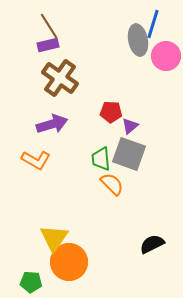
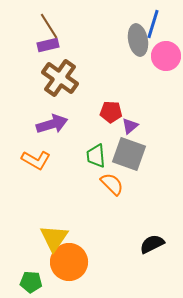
green trapezoid: moved 5 px left, 3 px up
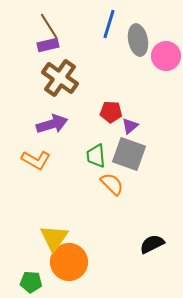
blue line: moved 44 px left
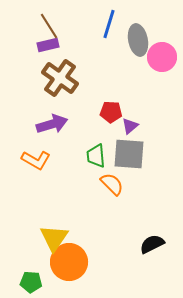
pink circle: moved 4 px left, 1 px down
gray square: rotated 16 degrees counterclockwise
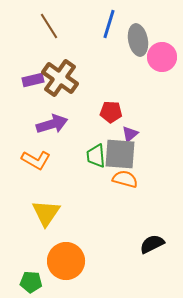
purple rectangle: moved 15 px left, 35 px down
purple triangle: moved 8 px down
gray square: moved 9 px left
orange semicircle: moved 13 px right, 5 px up; rotated 30 degrees counterclockwise
yellow triangle: moved 8 px left, 25 px up
orange circle: moved 3 px left, 1 px up
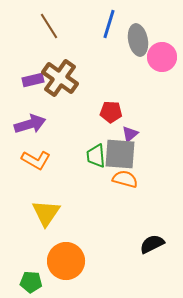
purple arrow: moved 22 px left
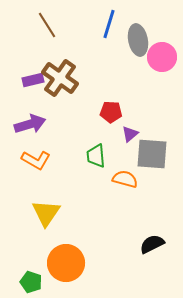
brown line: moved 2 px left, 1 px up
gray square: moved 32 px right
orange circle: moved 2 px down
green pentagon: rotated 15 degrees clockwise
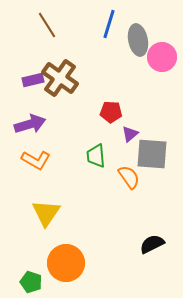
orange semicircle: moved 4 px right, 2 px up; rotated 40 degrees clockwise
